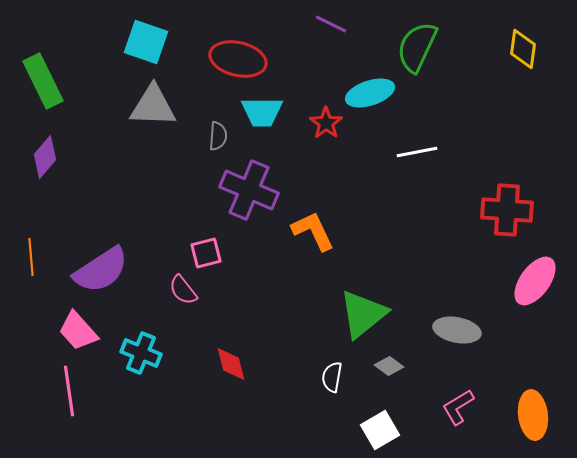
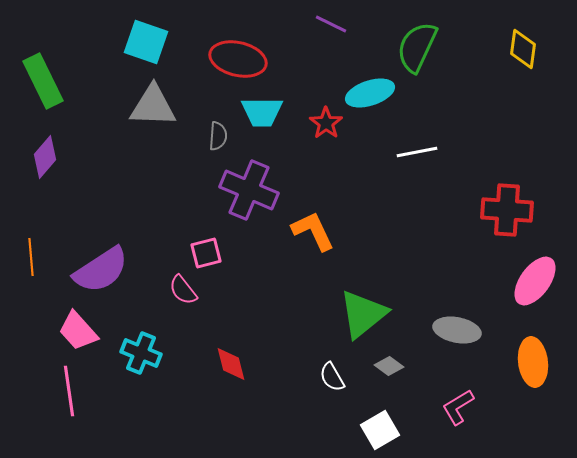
white semicircle: rotated 40 degrees counterclockwise
orange ellipse: moved 53 px up
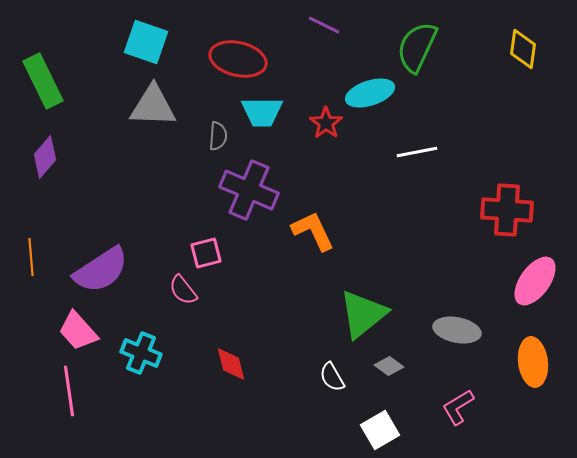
purple line: moved 7 px left, 1 px down
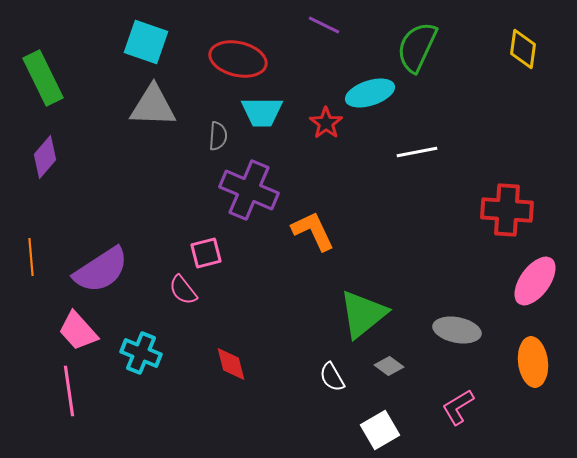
green rectangle: moved 3 px up
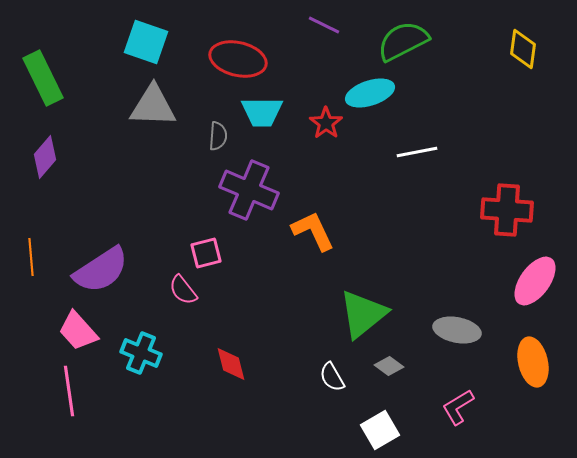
green semicircle: moved 14 px left, 6 px up; rotated 38 degrees clockwise
orange ellipse: rotated 6 degrees counterclockwise
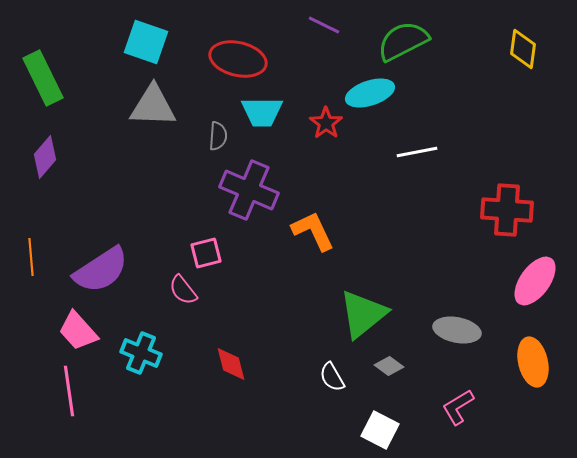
white square: rotated 33 degrees counterclockwise
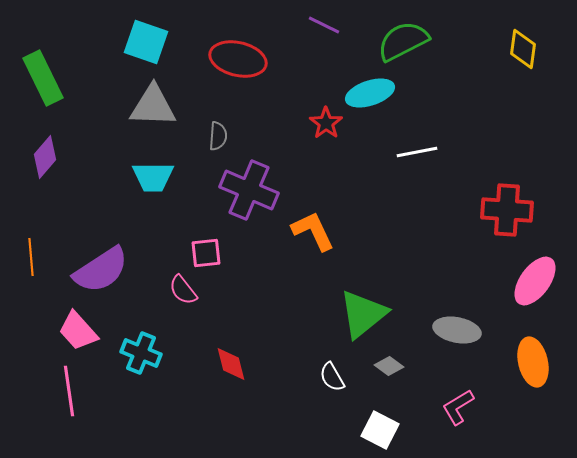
cyan trapezoid: moved 109 px left, 65 px down
pink square: rotated 8 degrees clockwise
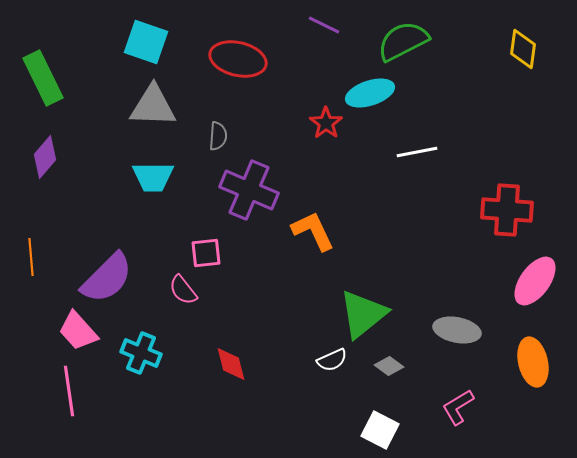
purple semicircle: moved 6 px right, 8 px down; rotated 12 degrees counterclockwise
white semicircle: moved 17 px up; rotated 84 degrees counterclockwise
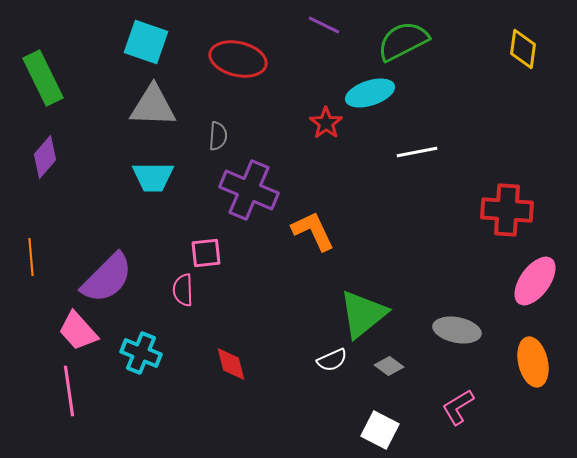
pink semicircle: rotated 36 degrees clockwise
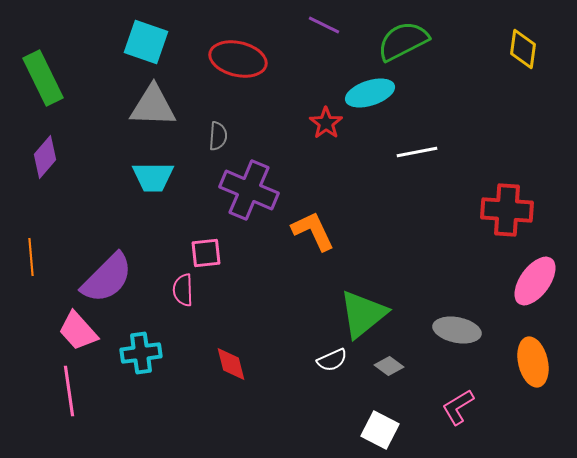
cyan cross: rotated 30 degrees counterclockwise
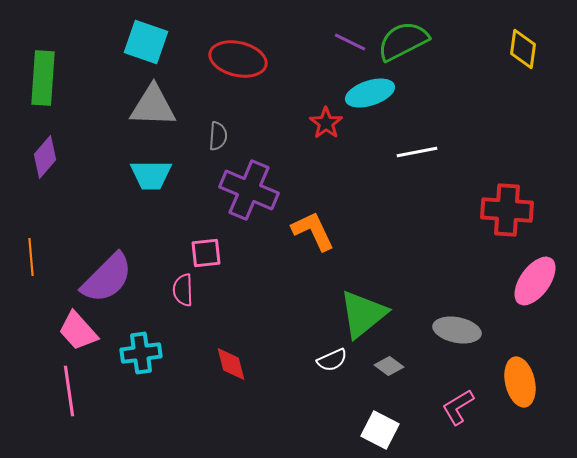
purple line: moved 26 px right, 17 px down
green rectangle: rotated 30 degrees clockwise
cyan trapezoid: moved 2 px left, 2 px up
orange ellipse: moved 13 px left, 20 px down
